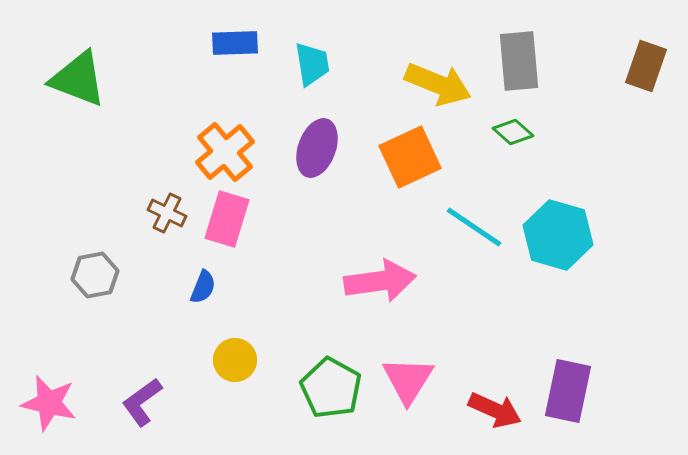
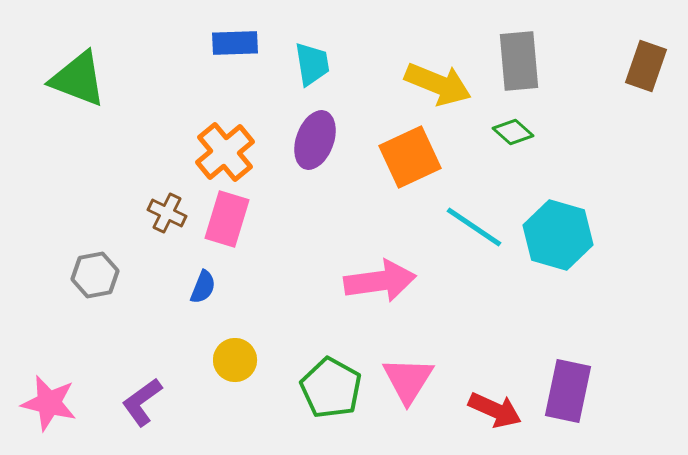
purple ellipse: moved 2 px left, 8 px up
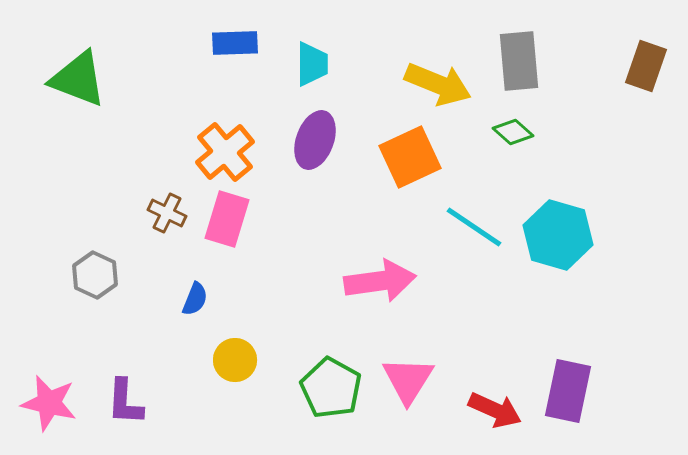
cyan trapezoid: rotated 9 degrees clockwise
gray hexagon: rotated 24 degrees counterclockwise
blue semicircle: moved 8 px left, 12 px down
purple L-shape: moved 17 px left; rotated 51 degrees counterclockwise
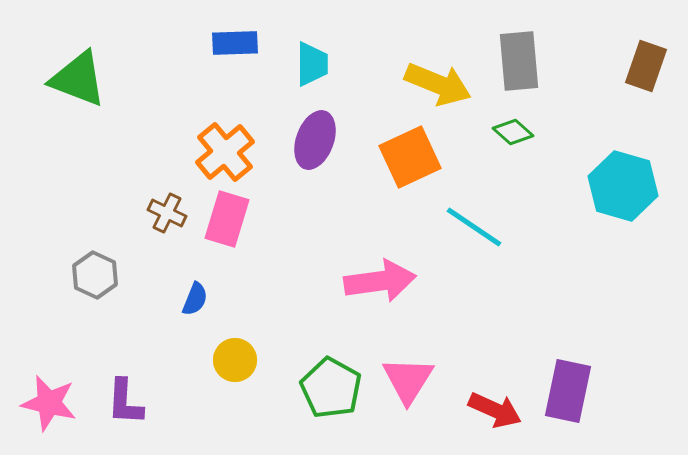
cyan hexagon: moved 65 px right, 49 px up
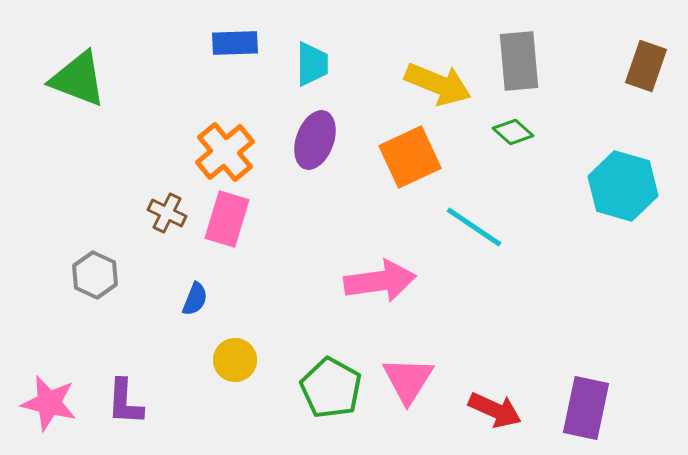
purple rectangle: moved 18 px right, 17 px down
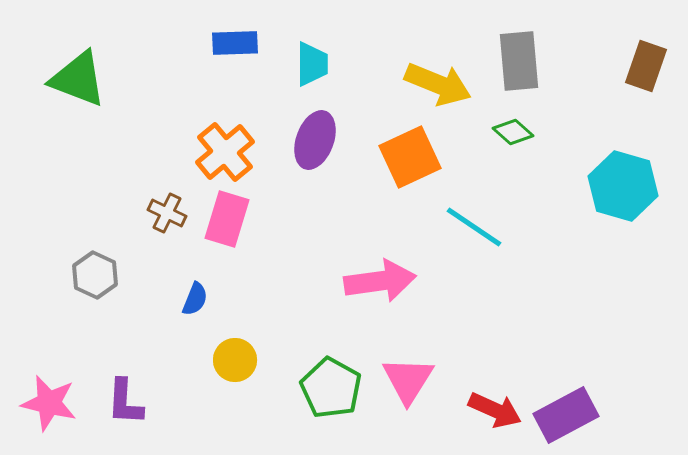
purple rectangle: moved 20 px left, 7 px down; rotated 50 degrees clockwise
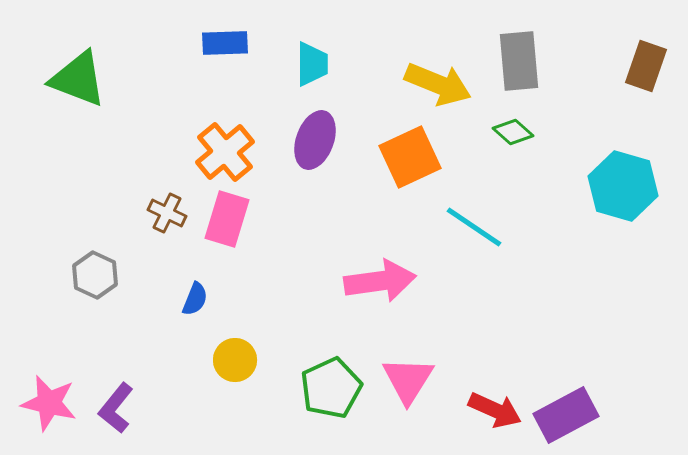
blue rectangle: moved 10 px left
green pentagon: rotated 18 degrees clockwise
purple L-shape: moved 9 px left, 6 px down; rotated 36 degrees clockwise
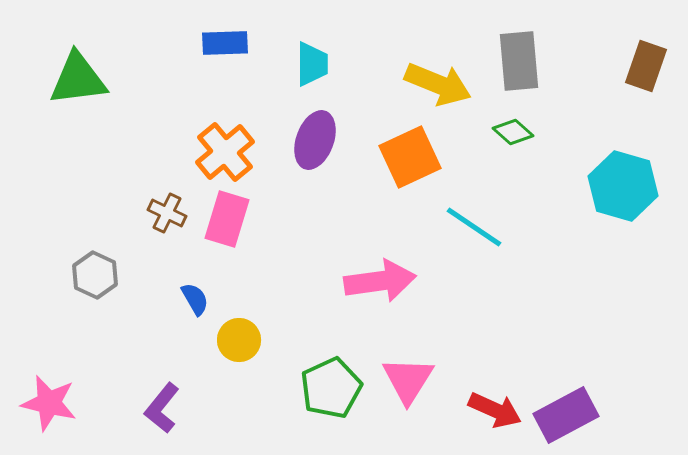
green triangle: rotated 28 degrees counterclockwise
blue semicircle: rotated 52 degrees counterclockwise
yellow circle: moved 4 px right, 20 px up
purple L-shape: moved 46 px right
